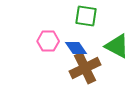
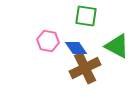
pink hexagon: rotated 10 degrees clockwise
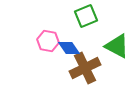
green square: rotated 30 degrees counterclockwise
blue diamond: moved 7 px left
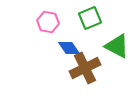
green square: moved 4 px right, 2 px down
pink hexagon: moved 19 px up
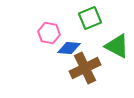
pink hexagon: moved 1 px right, 11 px down
blue diamond: rotated 50 degrees counterclockwise
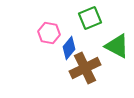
blue diamond: rotated 55 degrees counterclockwise
